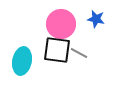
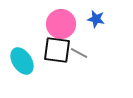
cyan ellipse: rotated 44 degrees counterclockwise
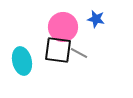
pink circle: moved 2 px right, 3 px down
black square: moved 1 px right
cyan ellipse: rotated 20 degrees clockwise
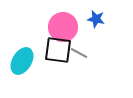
cyan ellipse: rotated 44 degrees clockwise
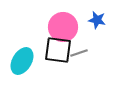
blue star: moved 1 px right, 1 px down
gray line: rotated 48 degrees counterclockwise
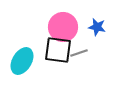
blue star: moved 7 px down
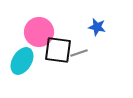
pink circle: moved 24 px left, 5 px down
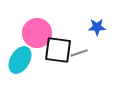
blue star: rotated 12 degrees counterclockwise
pink circle: moved 2 px left, 1 px down
cyan ellipse: moved 2 px left, 1 px up
